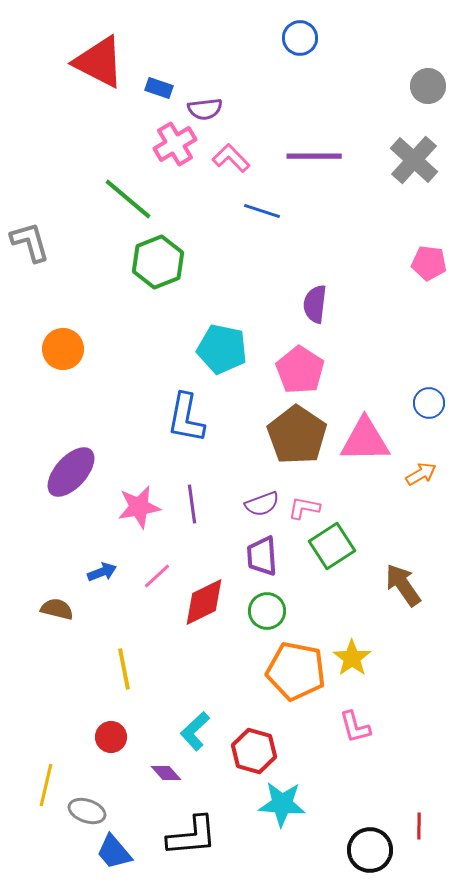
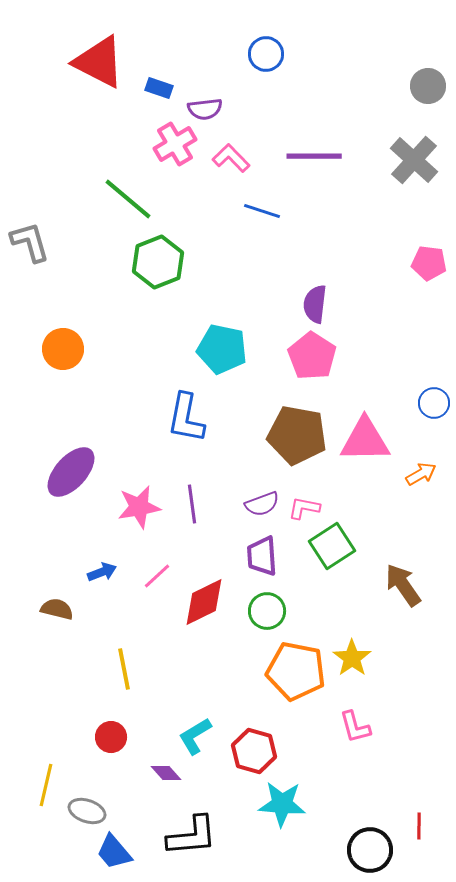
blue circle at (300, 38): moved 34 px left, 16 px down
pink pentagon at (300, 370): moved 12 px right, 14 px up
blue circle at (429, 403): moved 5 px right
brown pentagon at (297, 435): rotated 24 degrees counterclockwise
cyan L-shape at (195, 731): moved 5 px down; rotated 12 degrees clockwise
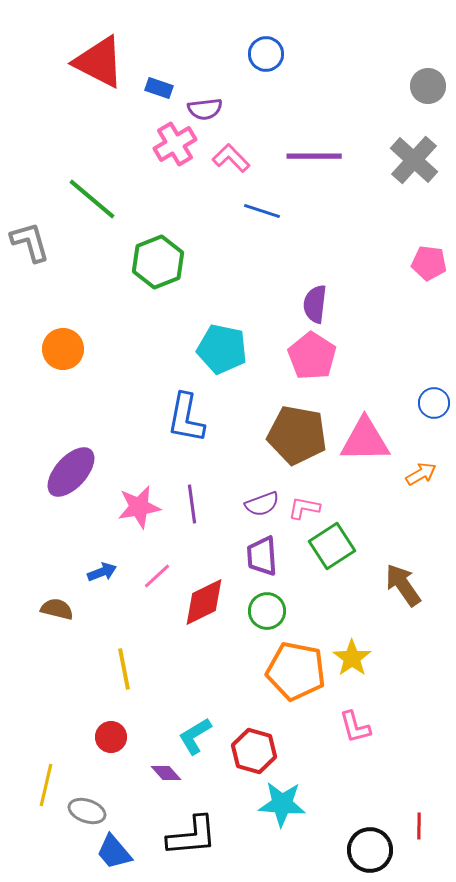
green line at (128, 199): moved 36 px left
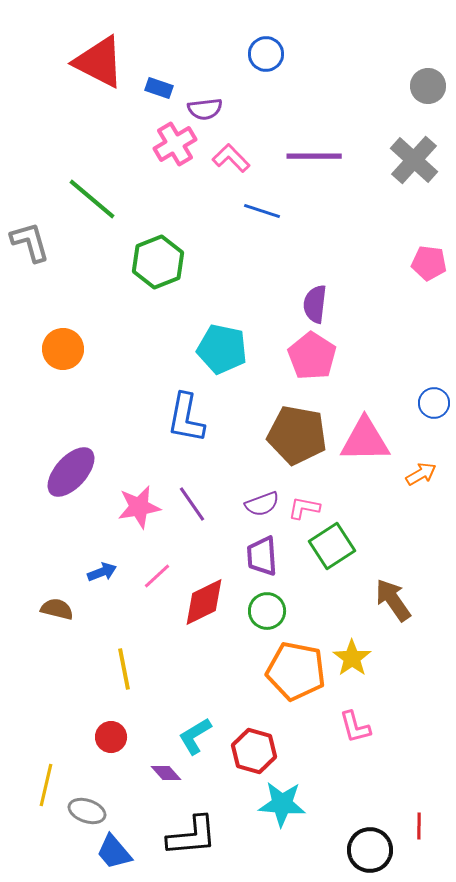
purple line at (192, 504): rotated 27 degrees counterclockwise
brown arrow at (403, 585): moved 10 px left, 15 px down
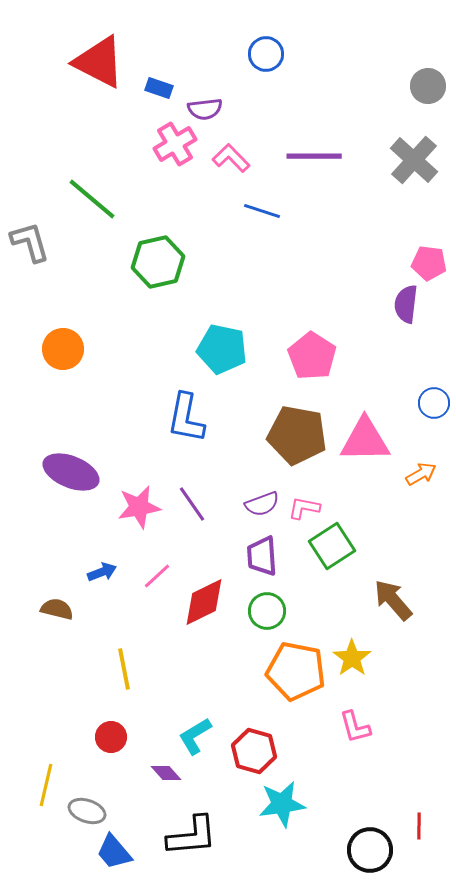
green hexagon at (158, 262): rotated 9 degrees clockwise
purple semicircle at (315, 304): moved 91 px right
purple ellipse at (71, 472): rotated 70 degrees clockwise
brown arrow at (393, 600): rotated 6 degrees counterclockwise
cyan star at (282, 804): rotated 12 degrees counterclockwise
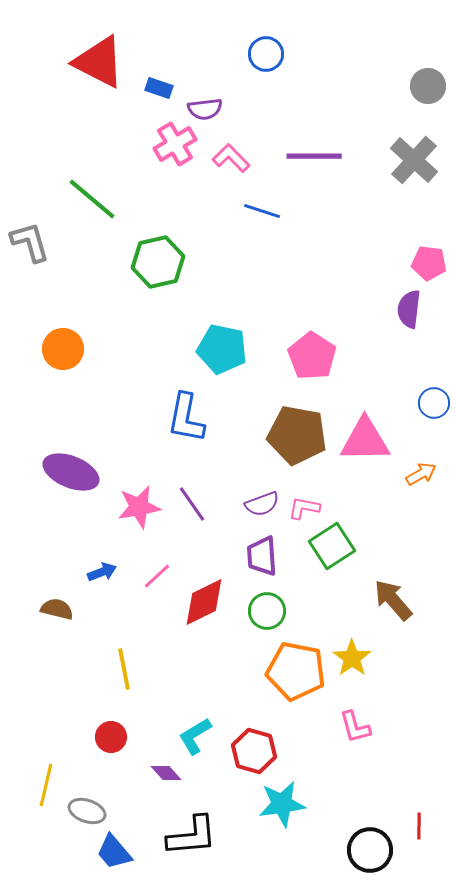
purple semicircle at (406, 304): moved 3 px right, 5 px down
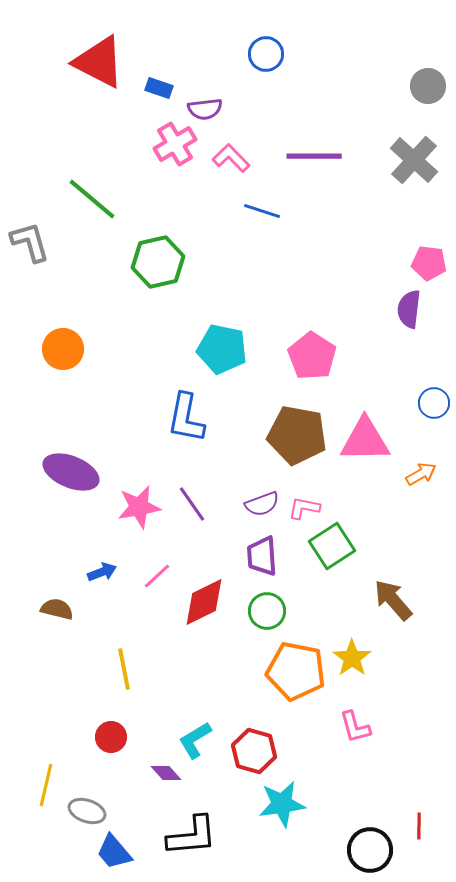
cyan L-shape at (195, 736): moved 4 px down
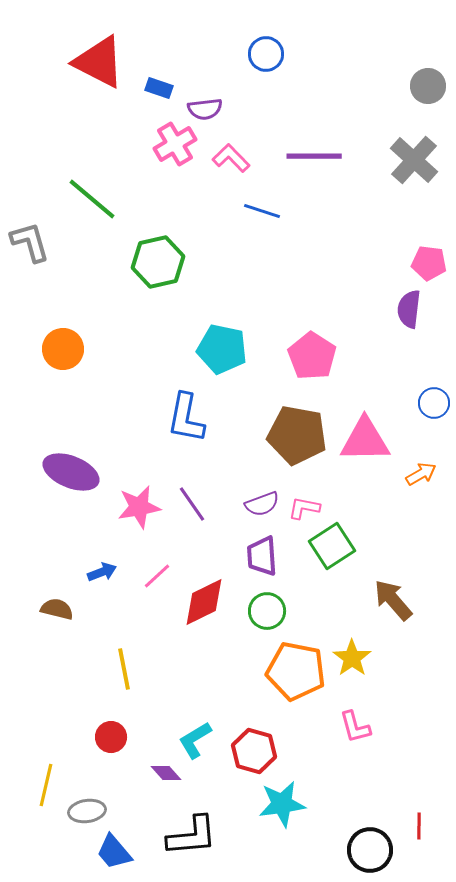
gray ellipse at (87, 811): rotated 27 degrees counterclockwise
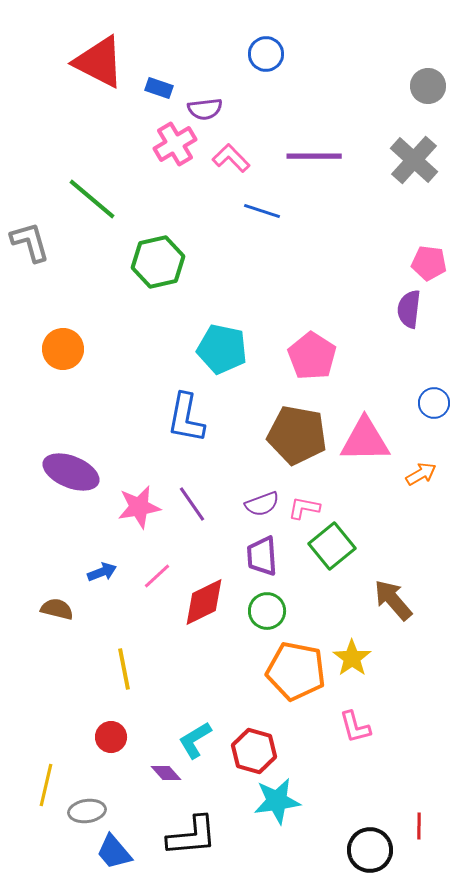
green square at (332, 546): rotated 6 degrees counterclockwise
cyan star at (282, 804): moved 5 px left, 3 px up
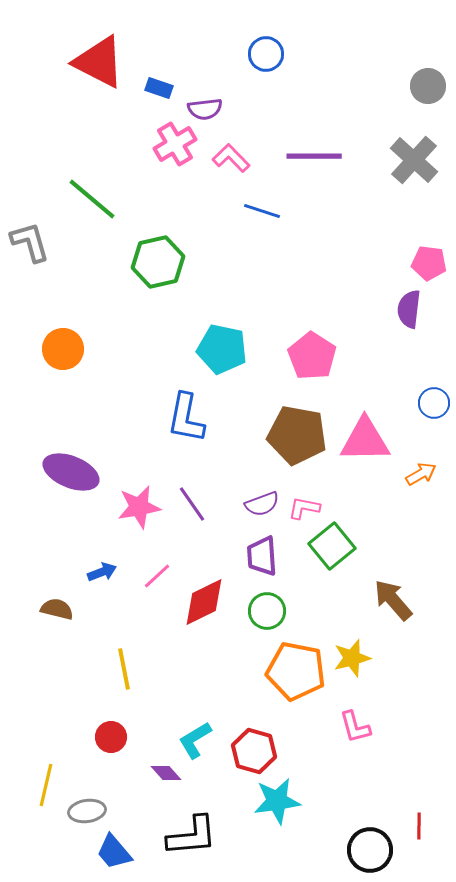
yellow star at (352, 658): rotated 21 degrees clockwise
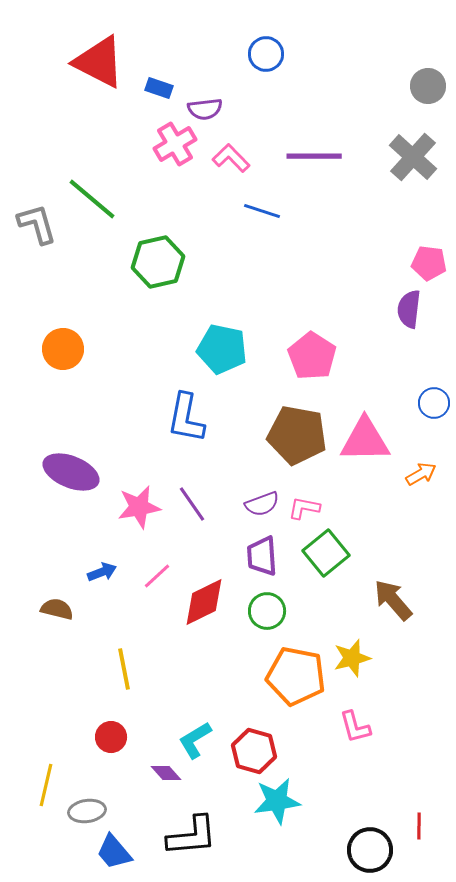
gray cross at (414, 160): moved 1 px left, 3 px up
gray L-shape at (30, 242): moved 7 px right, 18 px up
green square at (332, 546): moved 6 px left, 7 px down
orange pentagon at (296, 671): moved 5 px down
